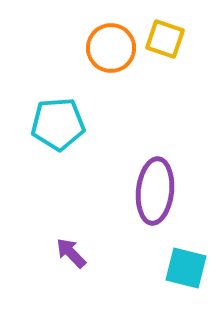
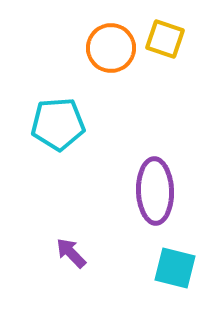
purple ellipse: rotated 8 degrees counterclockwise
cyan square: moved 11 px left
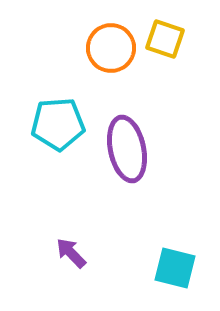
purple ellipse: moved 28 px left, 42 px up; rotated 10 degrees counterclockwise
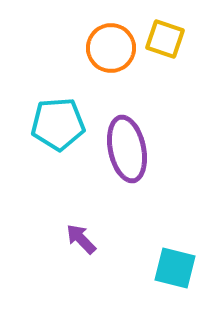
purple arrow: moved 10 px right, 14 px up
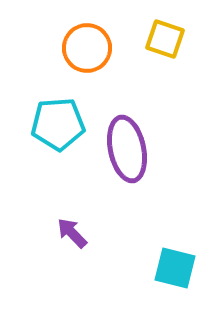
orange circle: moved 24 px left
purple arrow: moved 9 px left, 6 px up
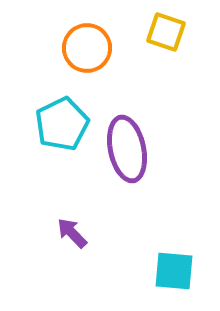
yellow square: moved 1 px right, 7 px up
cyan pentagon: moved 4 px right; rotated 22 degrees counterclockwise
cyan square: moved 1 px left, 3 px down; rotated 9 degrees counterclockwise
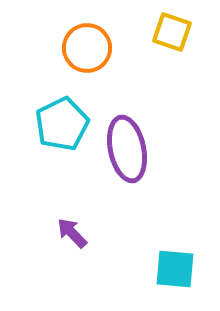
yellow square: moved 6 px right
cyan square: moved 1 px right, 2 px up
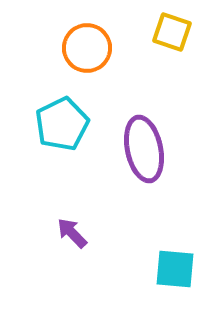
purple ellipse: moved 17 px right
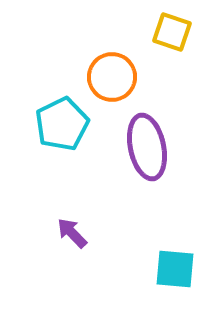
orange circle: moved 25 px right, 29 px down
purple ellipse: moved 3 px right, 2 px up
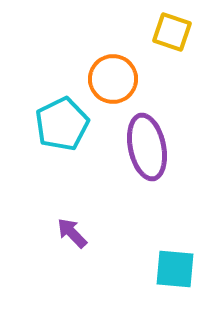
orange circle: moved 1 px right, 2 px down
